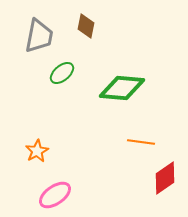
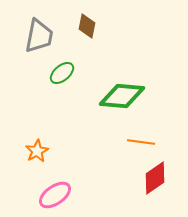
brown diamond: moved 1 px right
green diamond: moved 8 px down
red diamond: moved 10 px left
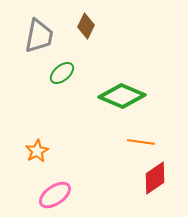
brown diamond: moved 1 px left; rotated 15 degrees clockwise
green diamond: rotated 18 degrees clockwise
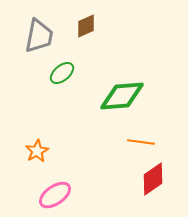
brown diamond: rotated 40 degrees clockwise
green diamond: rotated 27 degrees counterclockwise
red diamond: moved 2 px left, 1 px down
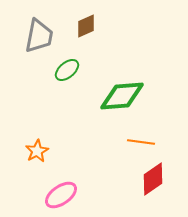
green ellipse: moved 5 px right, 3 px up
pink ellipse: moved 6 px right
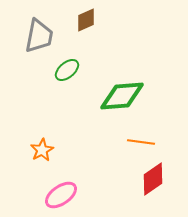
brown diamond: moved 6 px up
orange star: moved 5 px right, 1 px up
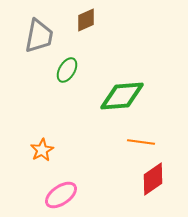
green ellipse: rotated 20 degrees counterclockwise
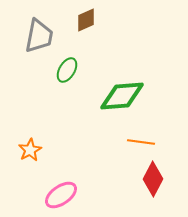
orange star: moved 12 px left
red diamond: rotated 28 degrees counterclockwise
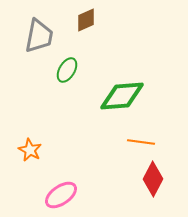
orange star: rotated 15 degrees counterclockwise
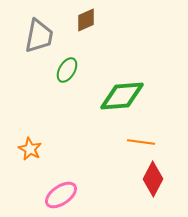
orange star: moved 1 px up
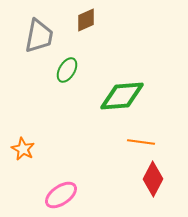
orange star: moved 7 px left
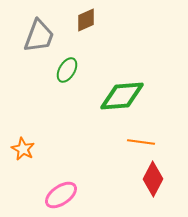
gray trapezoid: rotated 9 degrees clockwise
